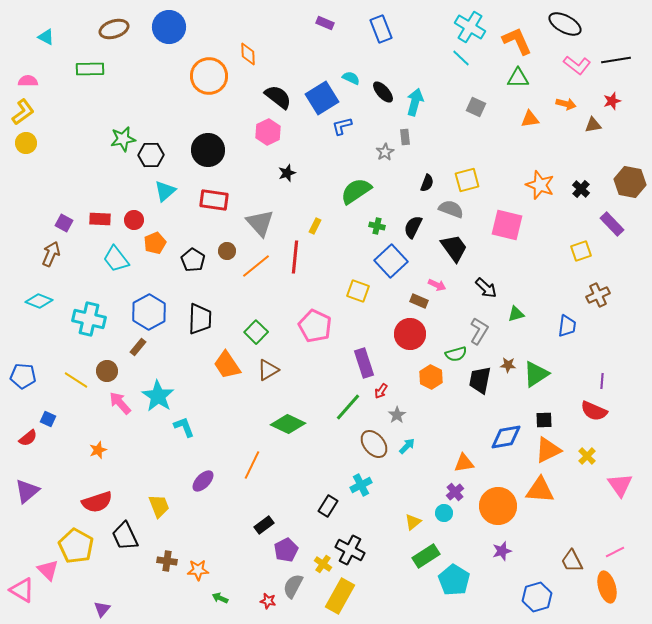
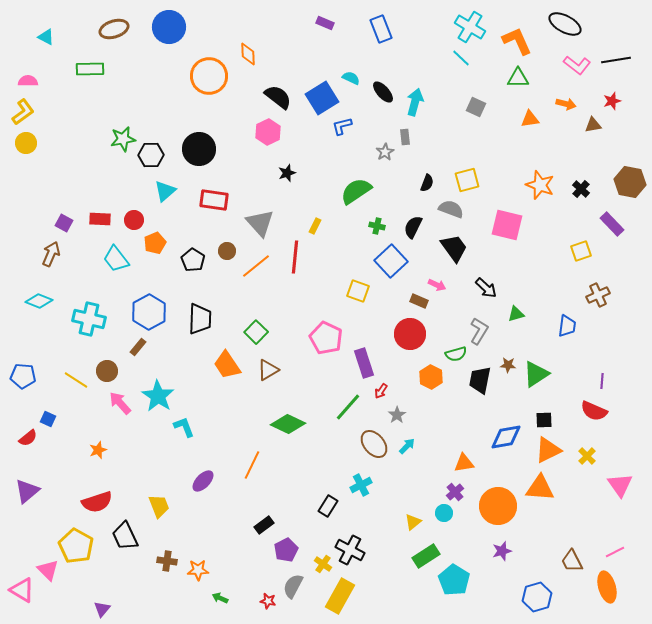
black circle at (208, 150): moved 9 px left, 1 px up
pink pentagon at (315, 326): moved 11 px right, 12 px down
orange triangle at (540, 490): moved 2 px up
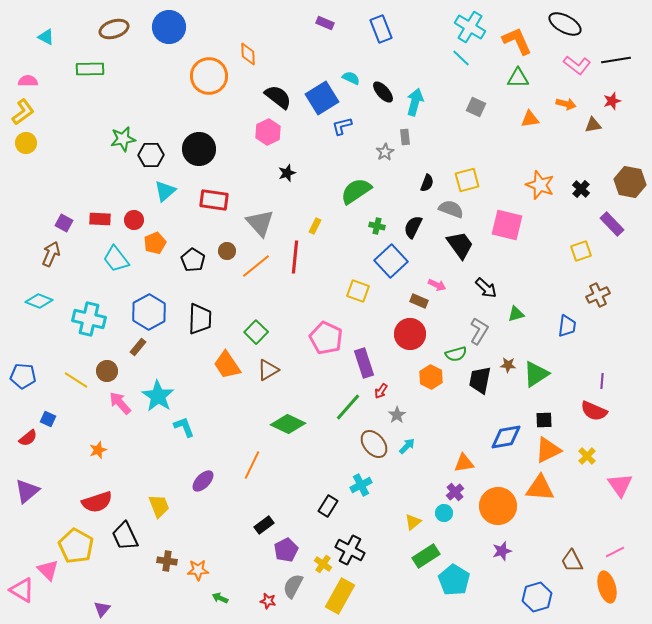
black trapezoid at (454, 248): moved 6 px right, 3 px up
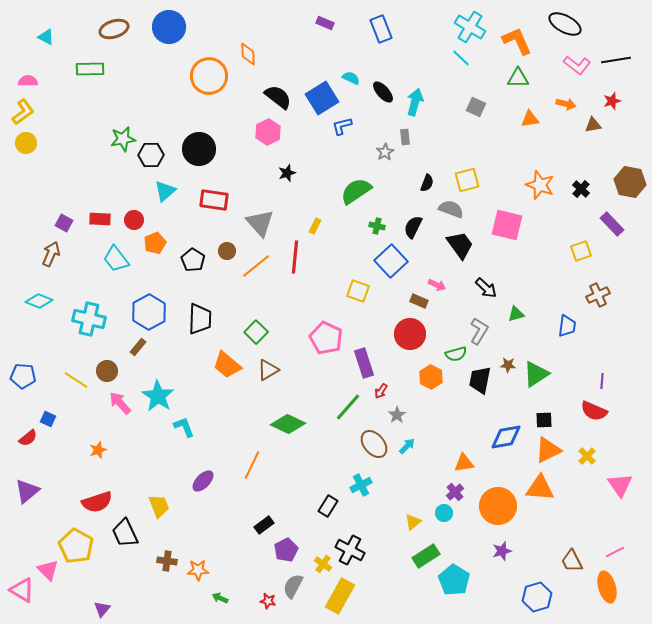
orange trapezoid at (227, 365): rotated 16 degrees counterclockwise
black trapezoid at (125, 536): moved 3 px up
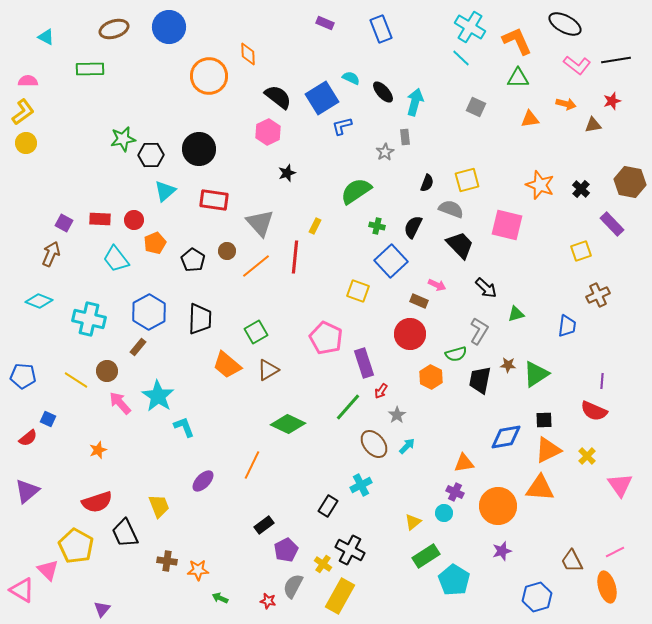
black trapezoid at (460, 245): rotated 8 degrees counterclockwise
green square at (256, 332): rotated 15 degrees clockwise
purple cross at (455, 492): rotated 24 degrees counterclockwise
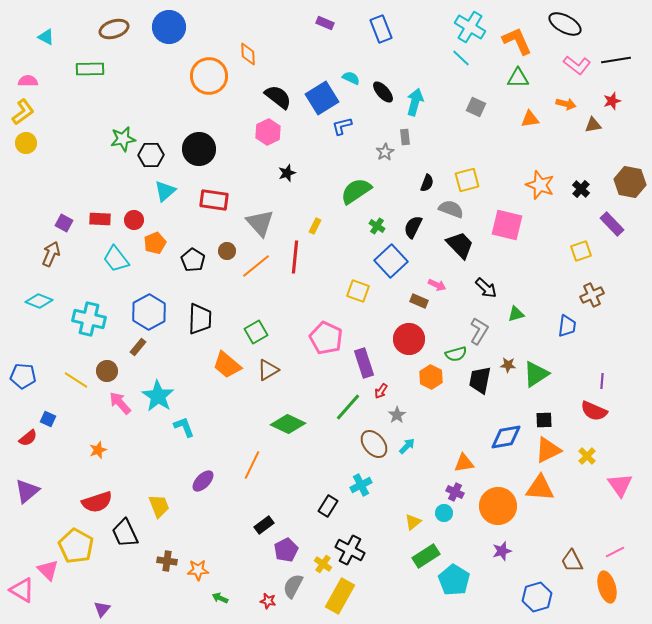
green cross at (377, 226): rotated 21 degrees clockwise
brown cross at (598, 295): moved 6 px left
red circle at (410, 334): moved 1 px left, 5 px down
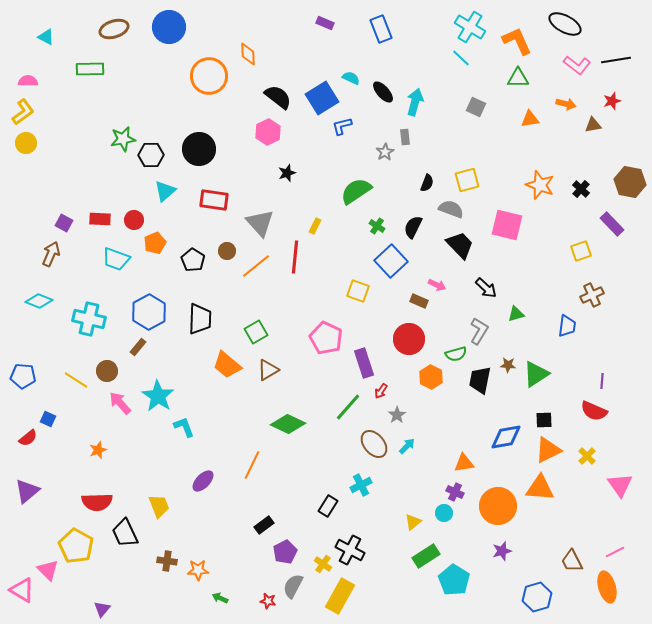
cyan trapezoid at (116, 259): rotated 32 degrees counterclockwise
red semicircle at (97, 502): rotated 16 degrees clockwise
purple pentagon at (286, 550): moved 1 px left, 2 px down
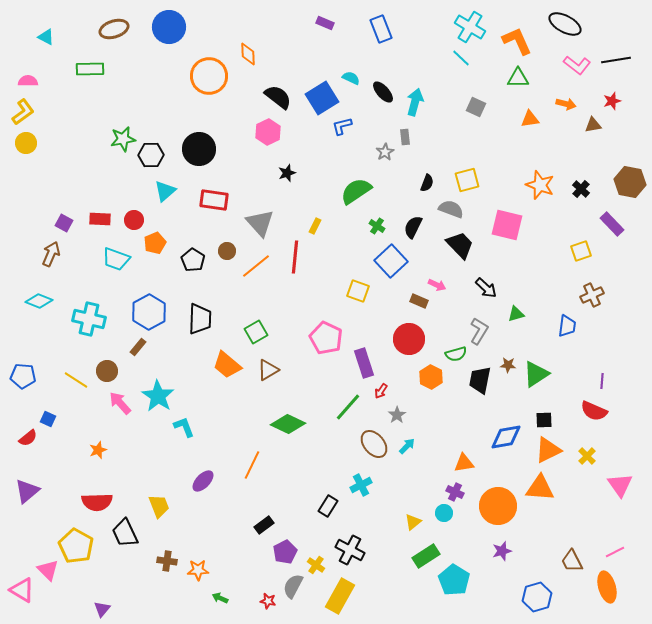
yellow cross at (323, 564): moved 7 px left, 1 px down
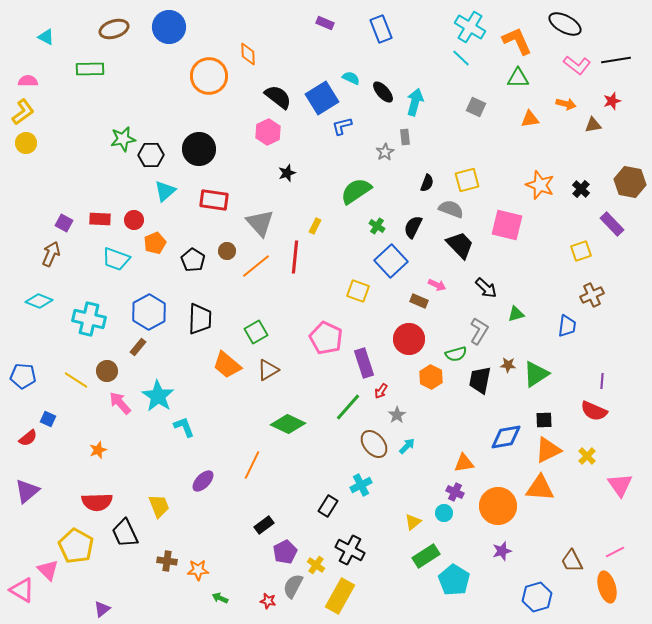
purple triangle at (102, 609): rotated 12 degrees clockwise
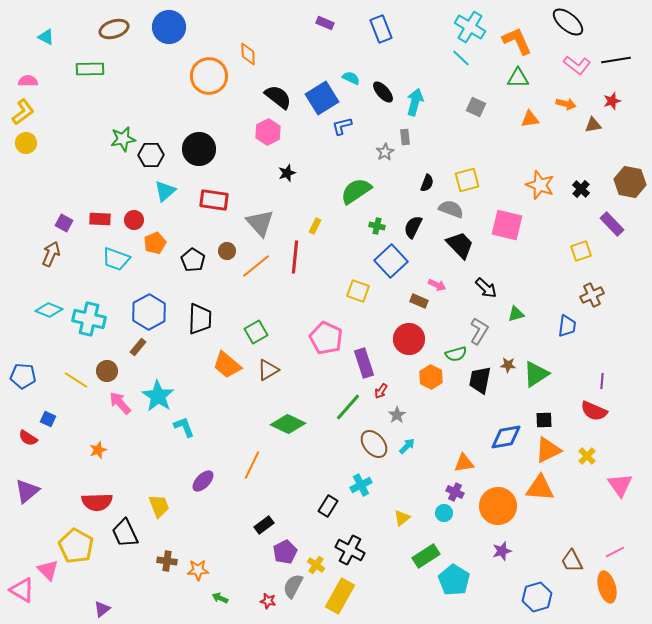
black ellipse at (565, 24): moved 3 px right, 2 px up; rotated 12 degrees clockwise
green cross at (377, 226): rotated 21 degrees counterclockwise
cyan diamond at (39, 301): moved 10 px right, 9 px down
red semicircle at (28, 438): rotated 72 degrees clockwise
yellow triangle at (413, 522): moved 11 px left, 4 px up
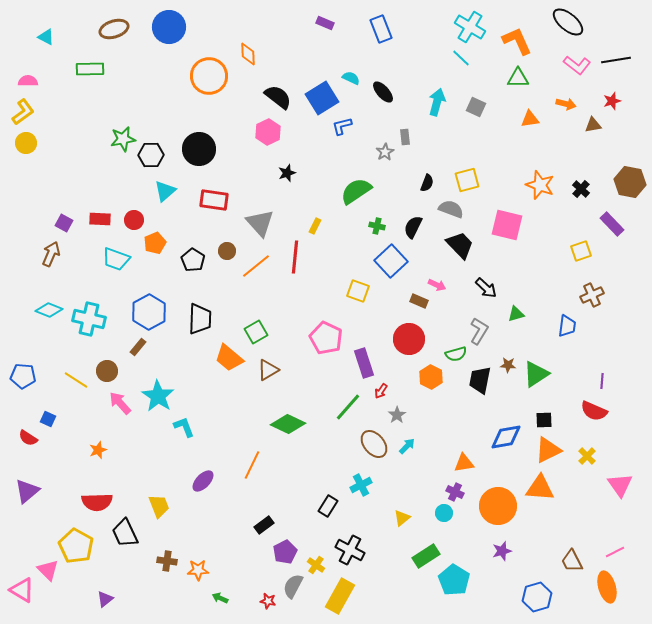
cyan arrow at (415, 102): moved 22 px right
orange trapezoid at (227, 365): moved 2 px right, 7 px up
purple triangle at (102, 609): moved 3 px right, 10 px up
